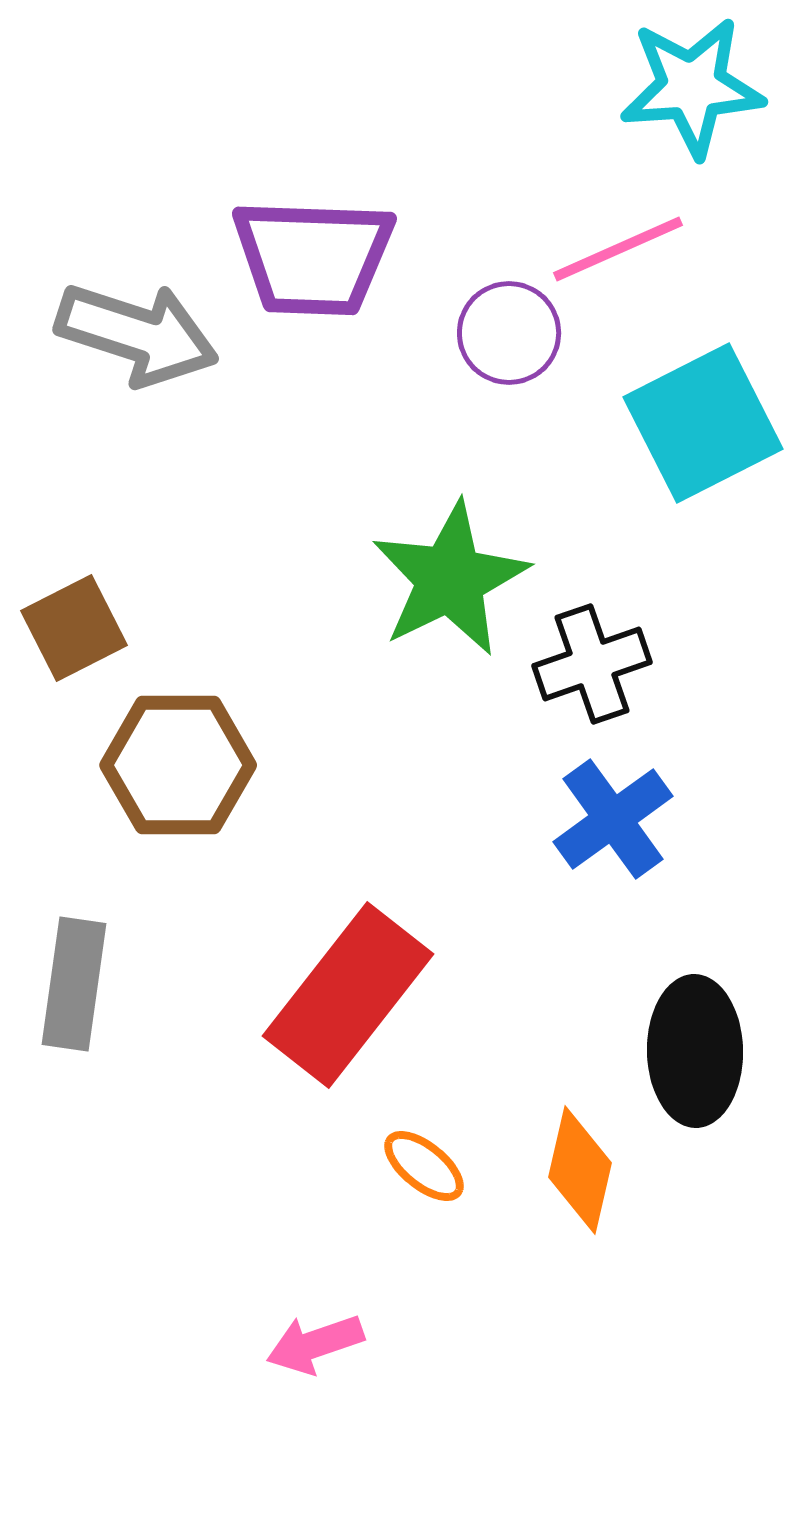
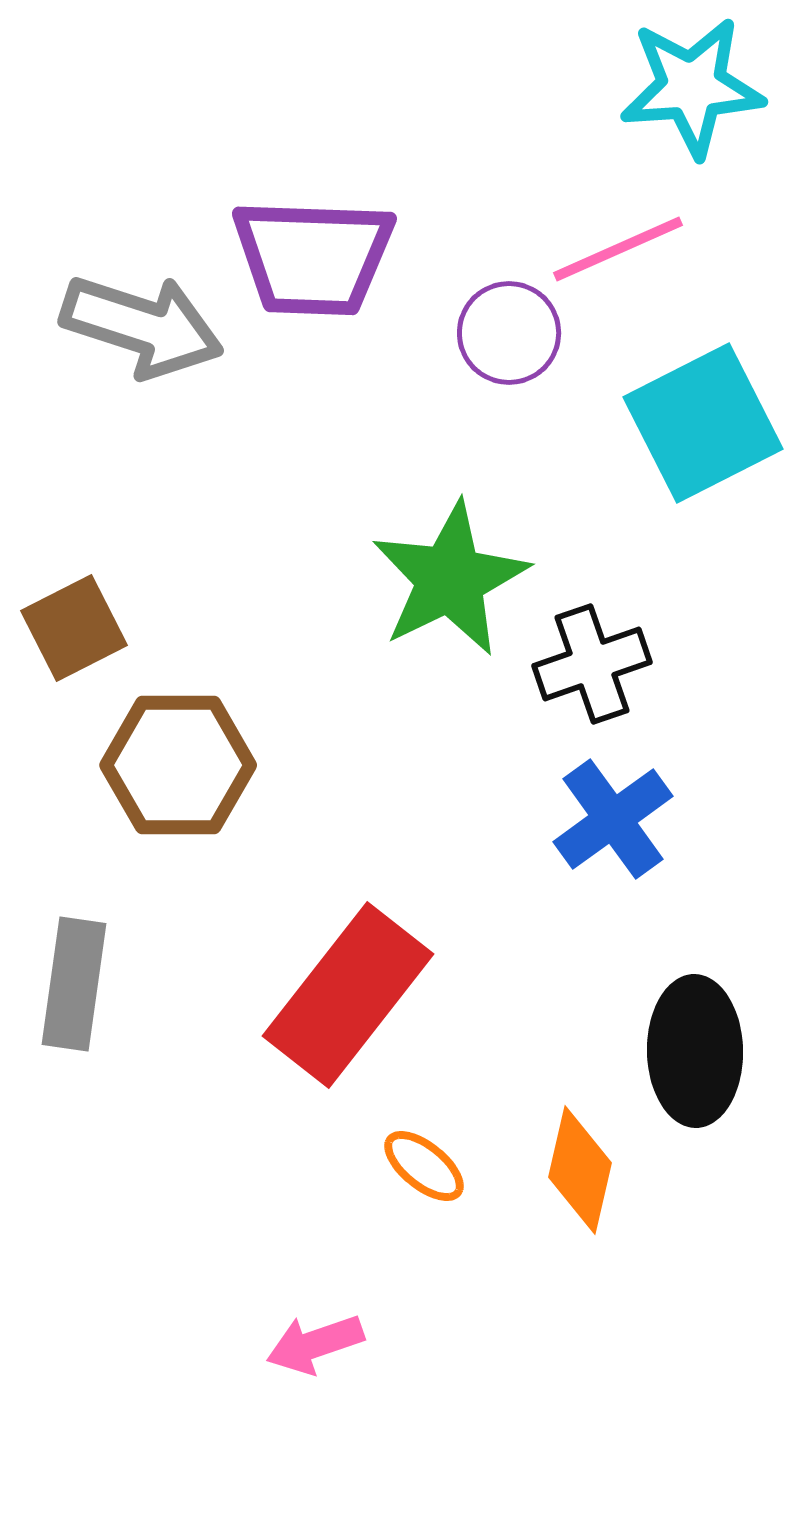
gray arrow: moved 5 px right, 8 px up
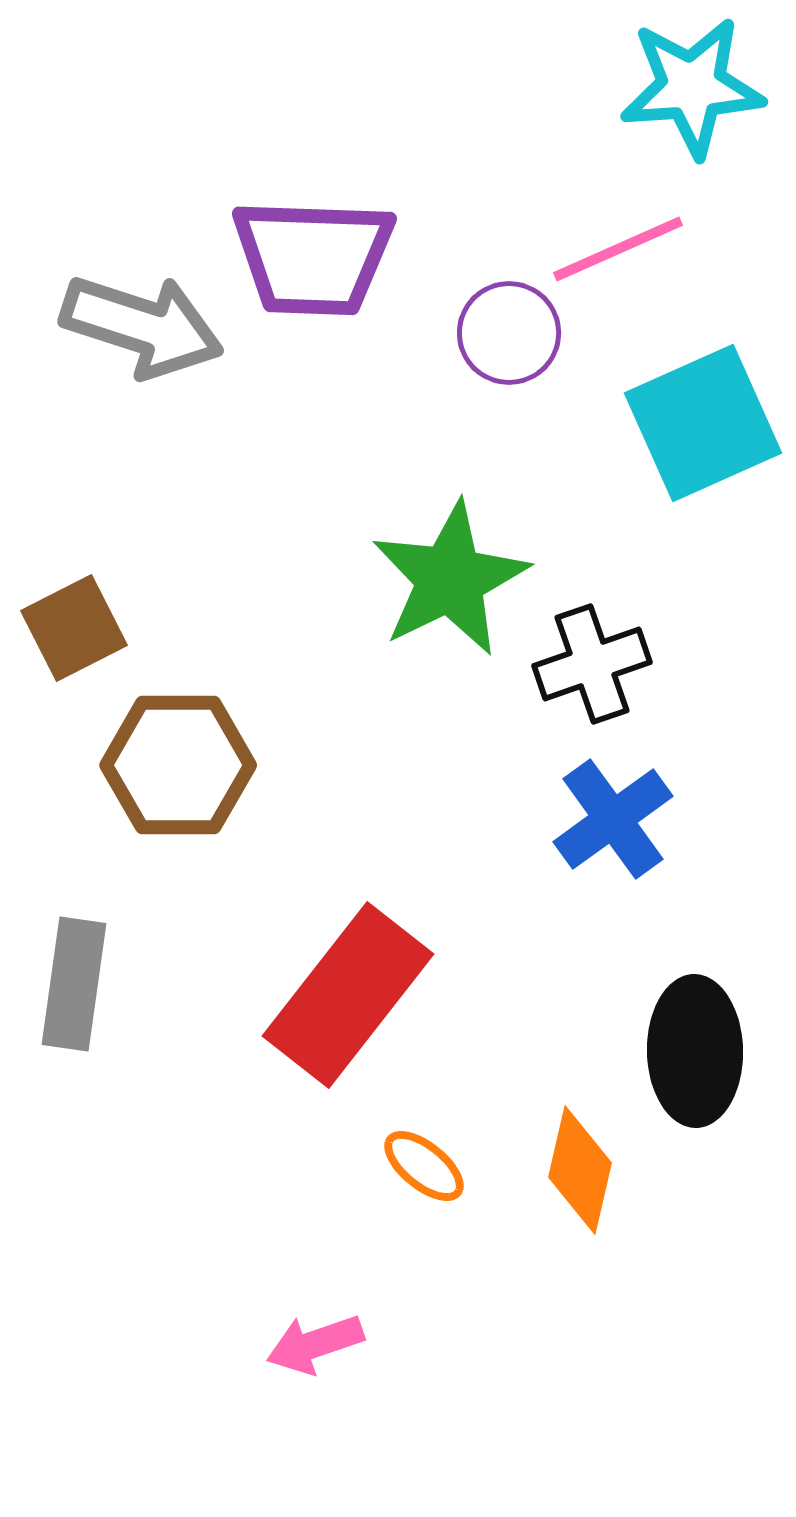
cyan square: rotated 3 degrees clockwise
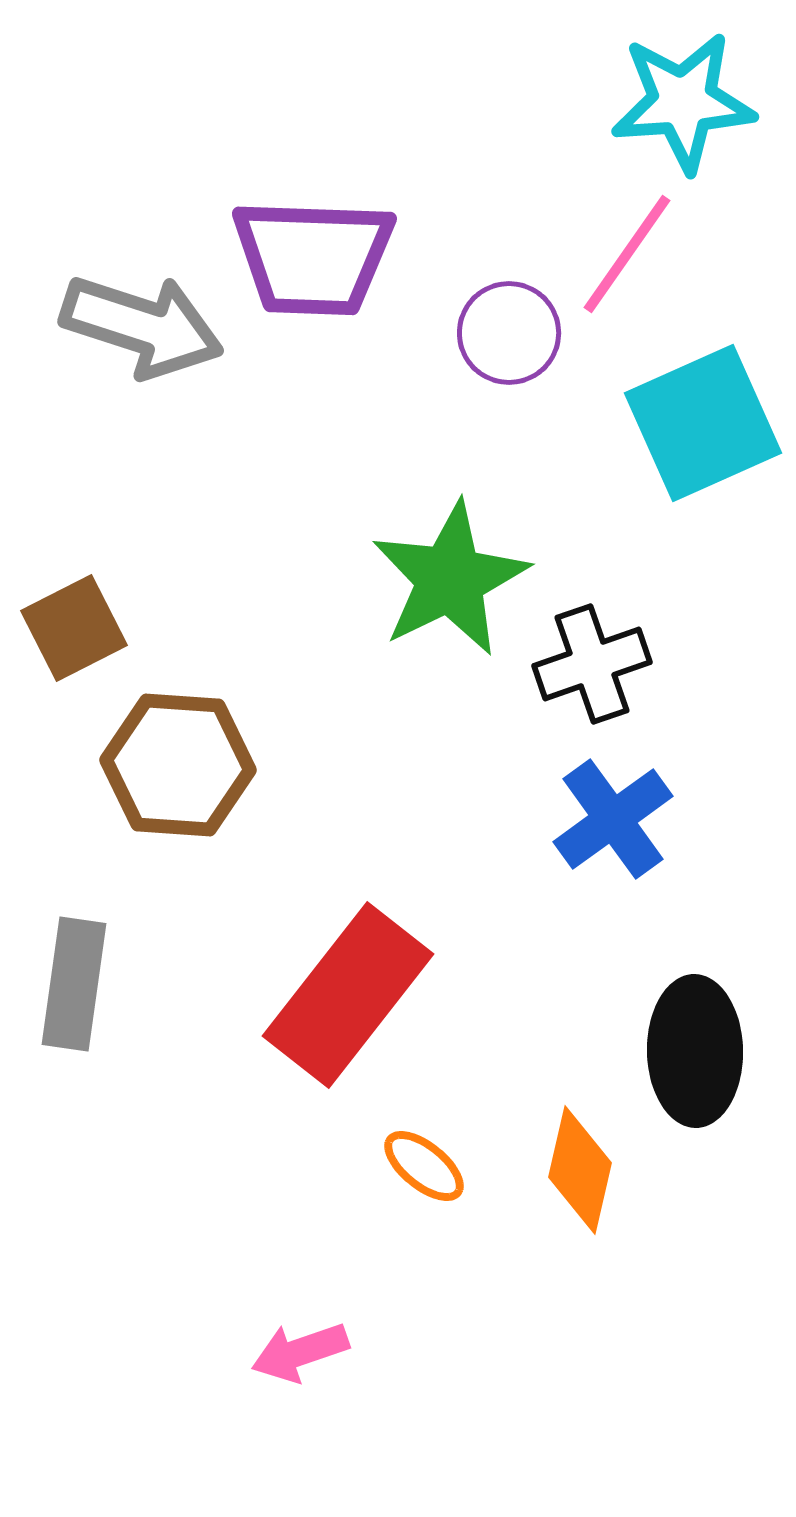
cyan star: moved 9 px left, 15 px down
pink line: moved 9 px right, 5 px down; rotated 31 degrees counterclockwise
brown hexagon: rotated 4 degrees clockwise
pink arrow: moved 15 px left, 8 px down
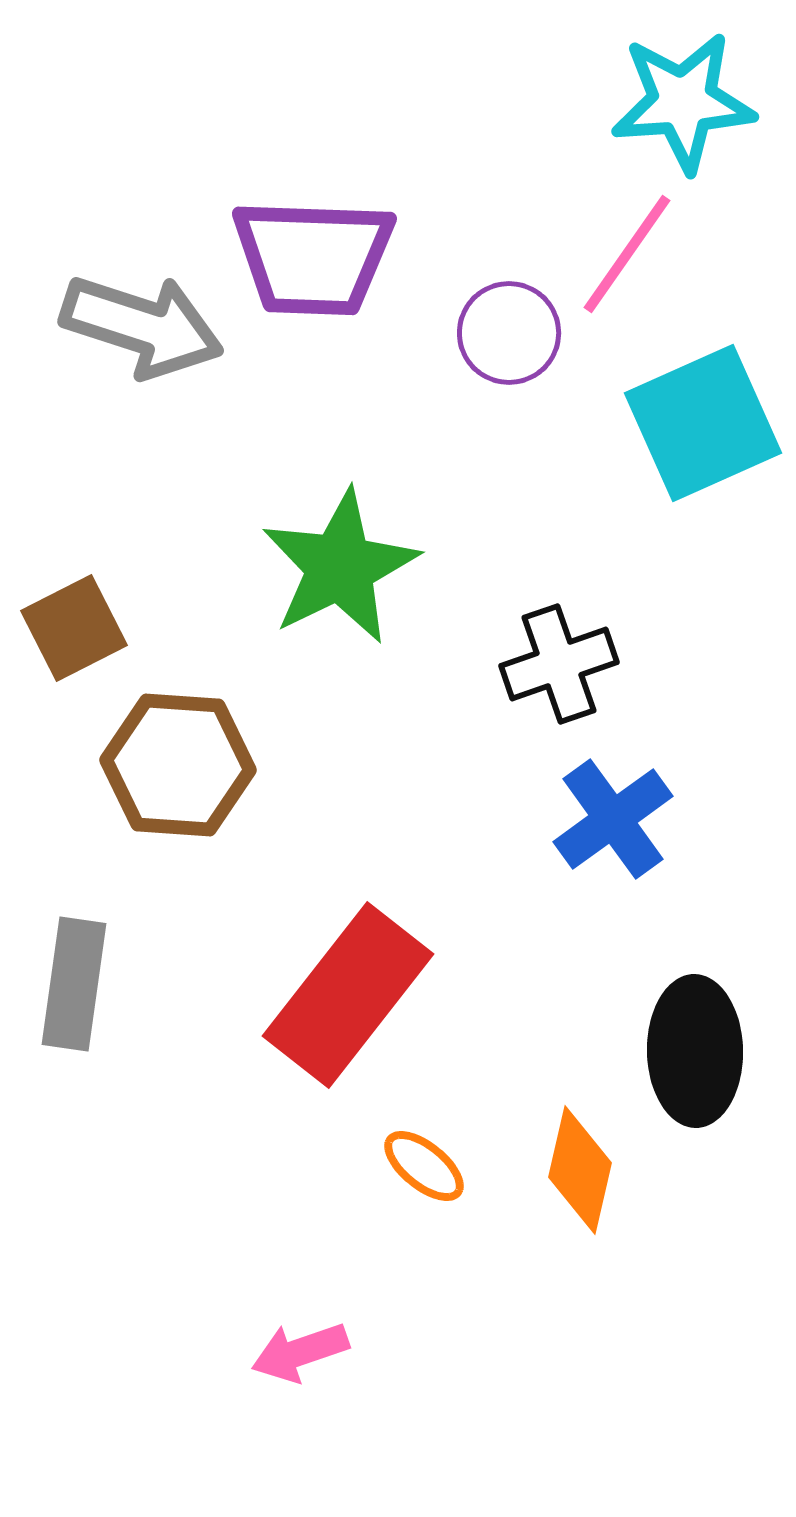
green star: moved 110 px left, 12 px up
black cross: moved 33 px left
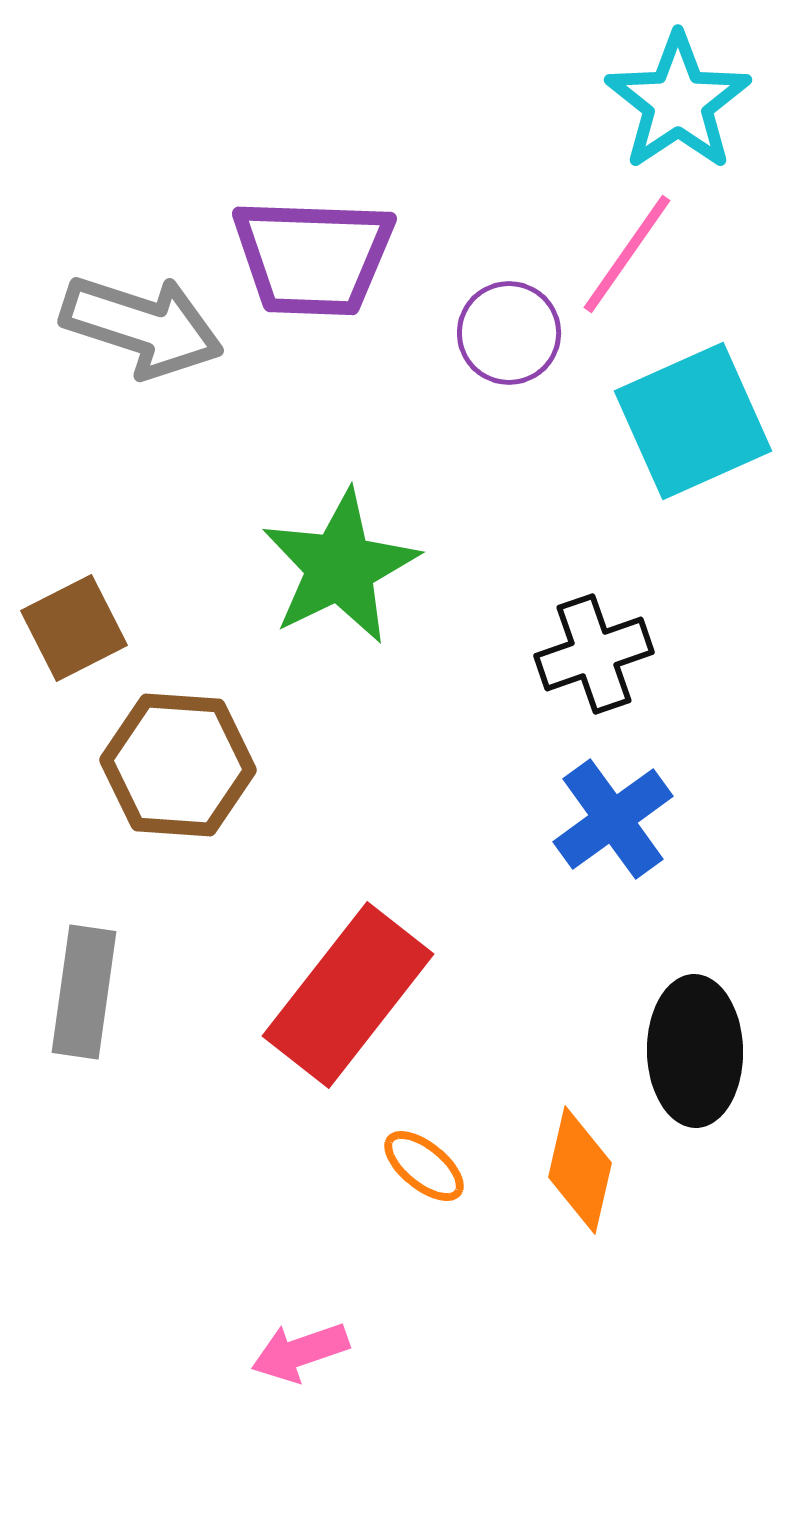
cyan star: moved 5 px left; rotated 30 degrees counterclockwise
cyan square: moved 10 px left, 2 px up
black cross: moved 35 px right, 10 px up
gray rectangle: moved 10 px right, 8 px down
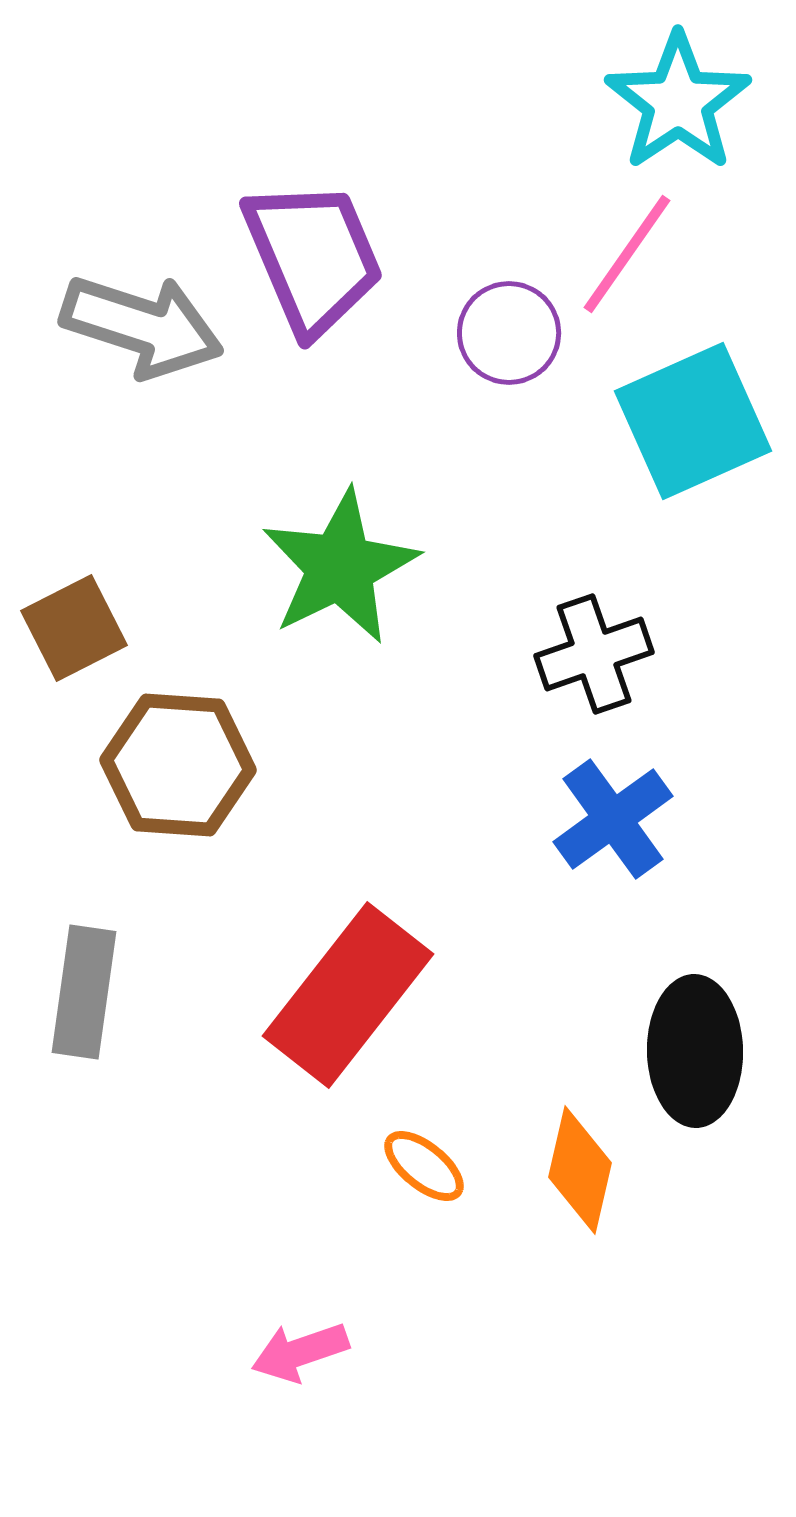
purple trapezoid: rotated 115 degrees counterclockwise
